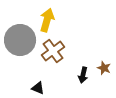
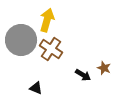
gray circle: moved 1 px right
brown cross: moved 2 px left, 2 px up; rotated 20 degrees counterclockwise
black arrow: rotated 70 degrees counterclockwise
black triangle: moved 2 px left
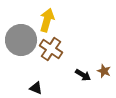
brown star: moved 3 px down
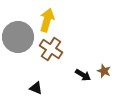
gray circle: moved 3 px left, 3 px up
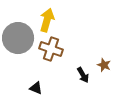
gray circle: moved 1 px down
brown cross: rotated 15 degrees counterclockwise
brown star: moved 6 px up
black arrow: rotated 28 degrees clockwise
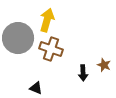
black arrow: moved 2 px up; rotated 28 degrees clockwise
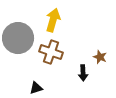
yellow arrow: moved 6 px right
brown cross: moved 3 px down
brown star: moved 4 px left, 8 px up
black triangle: rotated 40 degrees counterclockwise
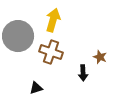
gray circle: moved 2 px up
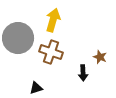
gray circle: moved 2 px down
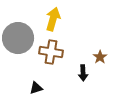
yellow arrow: moved 1 px up
brown cross: rotated 10 degrees counterclockwise
brown star: rotated 16 degrees clockwise
